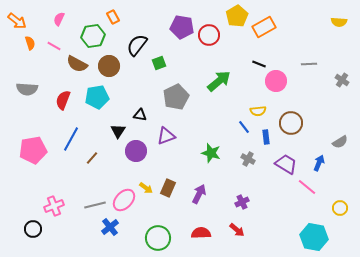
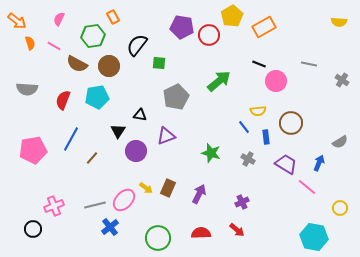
yellow pentagon at (237, 16): moved 5 px left
green square at (159, 63): rotated 24 degrees clockwise
gray line at (309, 64): rotated 14 degrees clockwise
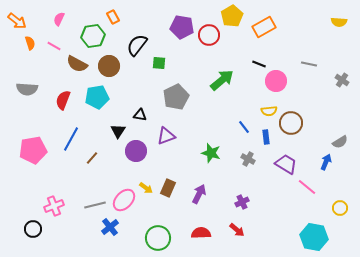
green arrow at (219, 81): moved 3 px right, 1 px up
yellow semicircle at (258, 111): moved 11 px right
blue arrow at (319, 163): moved 7 px right, 1 px up
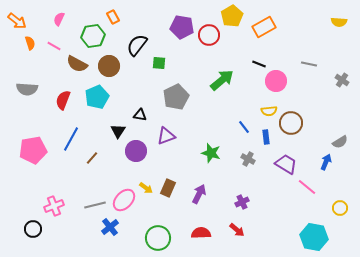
cyan pentagon at (97, 97): rotated 15 degrees counterclockwise
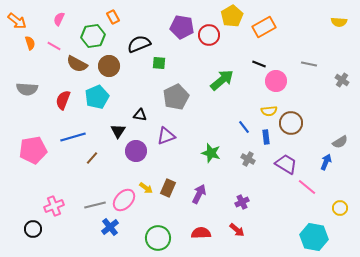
black semicircle at (137, 45): moved 2 px right, 1 px up; rotated 30 degrees clockwise
blue line at (71, 139): moved 2 px right, 2 px up; rotated 45 degrees clockwise
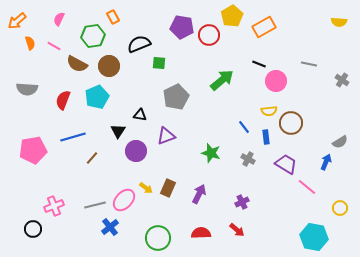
orange arrow at (17, 21): rotated 102 degrees clockwise
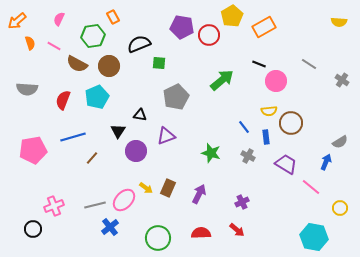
gray line at (309, 64): rotated 21 degrees clockwise
gray cross at (248, 159): moved 3 px up
pink line at (307, 187): moved 4 px right
